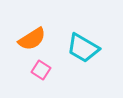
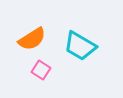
cyan trapezoid: moved 3 px left, 2 px up
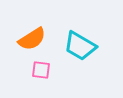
pink square: rotated 24 degrees counterclockwise
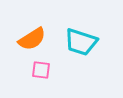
cyan trapezoid: moved 1 px right, 4 px up; rotated 12 degrees counterclockwise
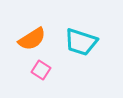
pink square: rotated 24 degrees clockwise
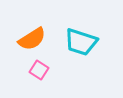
pink square: moved 2 px left
